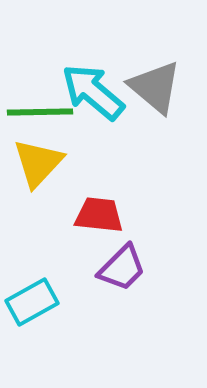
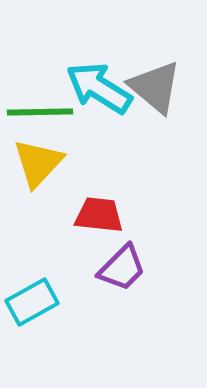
cyan arrow: moved 6 px right, 4 px up; rotated 8 degrees counterclockwise
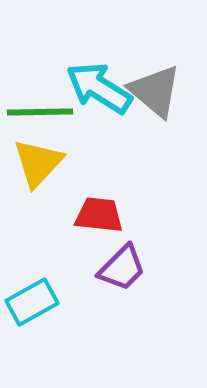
gray triangle: moved 4 px down
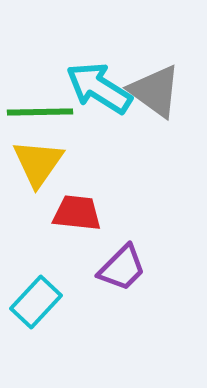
gray triangle: rotated 4 degrees counterclockwise
yellow triangle: rotated 8 degrees counterclockwise
red trapezoid: moved 22 px left, 2 px up
cyan rectangle: moved 4 px right; rotated 18 degrees counterclockwise
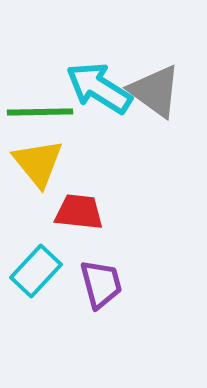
yellow triangle: rotated 14 degrees counterclockwise
red trapezoid: moved 2 px right, 1 px up
purple trapezoid: moved 21 px left, 16 px down; rotated 60 degrees counterclockwise
cyan rectangle: moved 31 px up
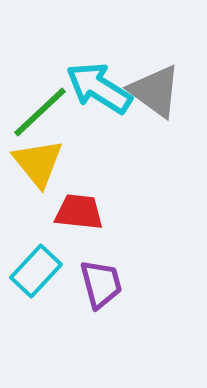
green line: rotated 42 degrees counterclockwise
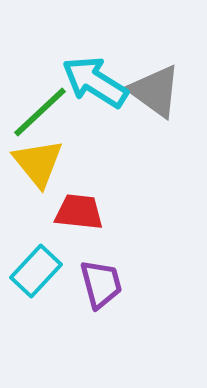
cyan arrow: moved 4 px left, 6 px up
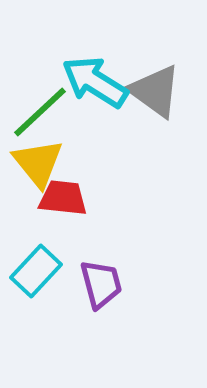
red trapezoid: moved 16 px left, 14 px up
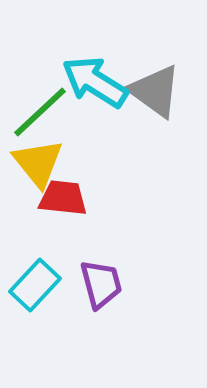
cyan rectangle: moved 1 px left, 14 px down
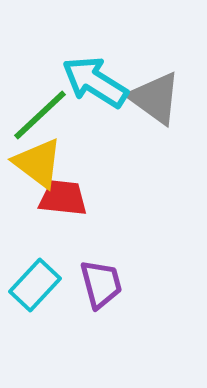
gray triangle: moved 7 px down
green line: moved 3 px down
yellow triangle: rotated 14 degrees counterclockwise
